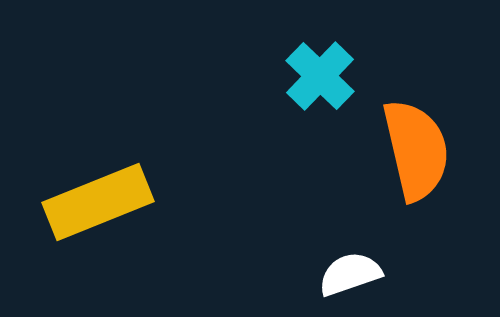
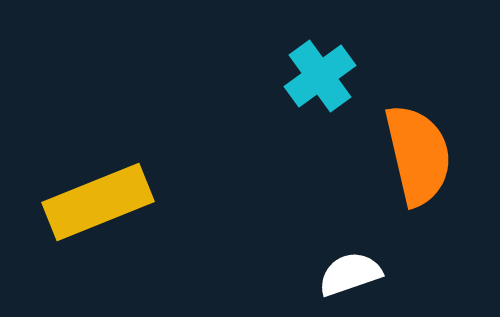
cyan cross: rotated 10 degrees clockwise
orange semicircle: moved 2 px right, 5 px down
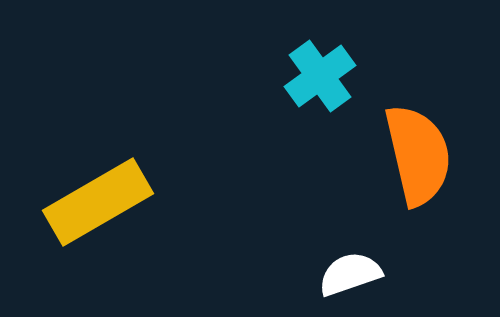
yellow rectangle: rotated 8 degrees counterclockwise
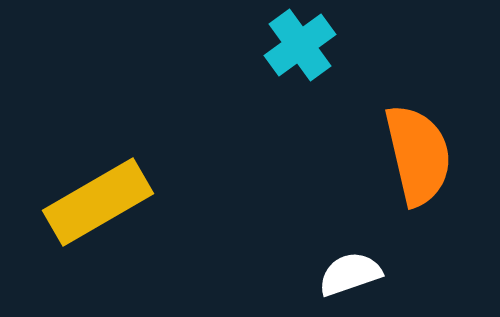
cyan cross: moved 20 px left, 31 px up
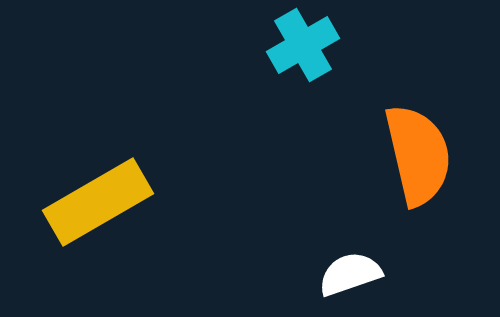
cyan cross: moved 3 px right; rotated 6 degrees clockwise
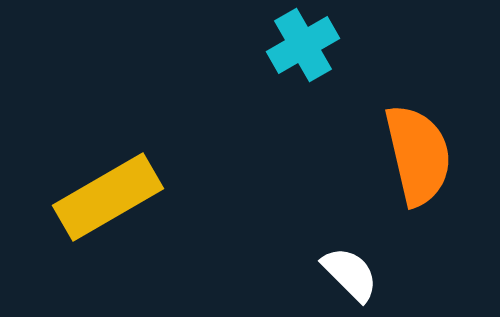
yellow rectangle: moved 10 px right, 5 px up
white semicircle: rotated 64 degrees clockwise
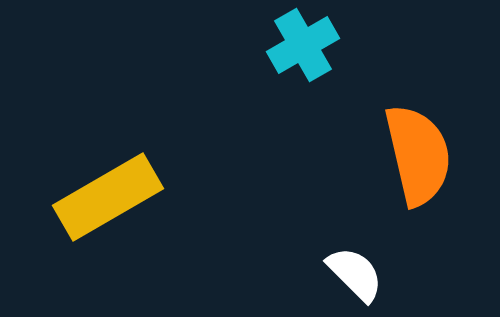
white semicircle: moved 5 px right
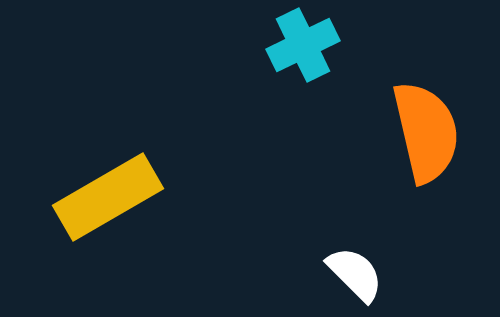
cyan cross: rotated 4 degrees clockwise
orange semicircle: moved 8 px right, 23 px up
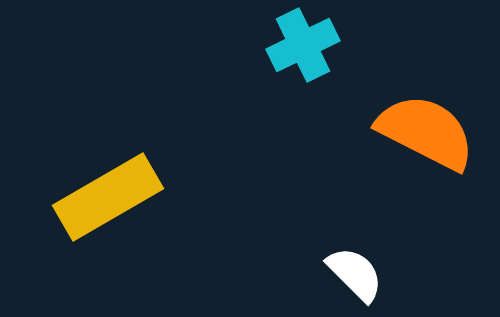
orange semicircle: rotated 50 degrees counterclockwise
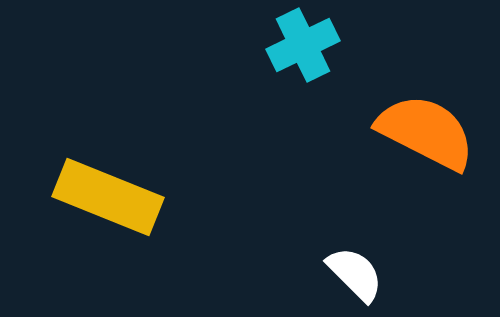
yellow rectangle: rotated 52 degrees clockwise
